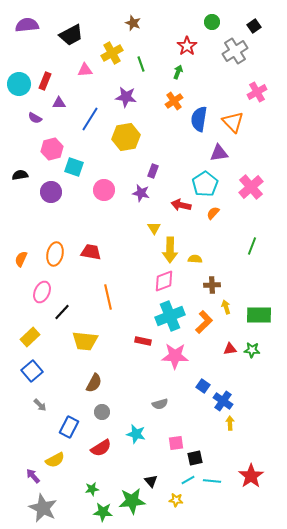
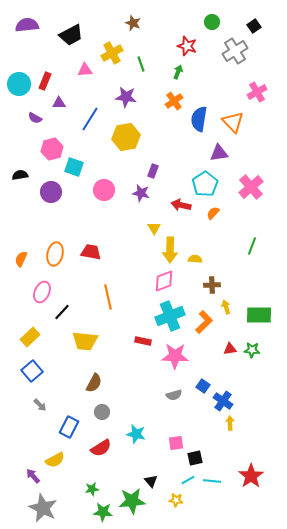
red star at (187, 46): rotated 18 degrees counterclockwise
gray semicircle at (160, 404): moved 14 px right, 9 px up
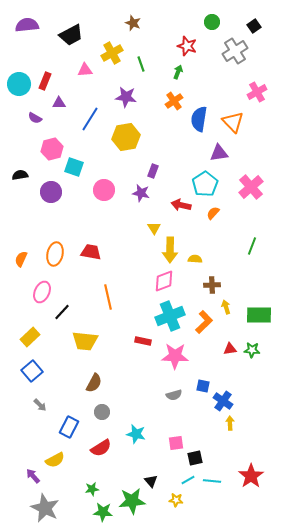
blue square at (203, 386): rotated 24 degrees counterclockwise
gray star at (43, 508): moved 2 px right
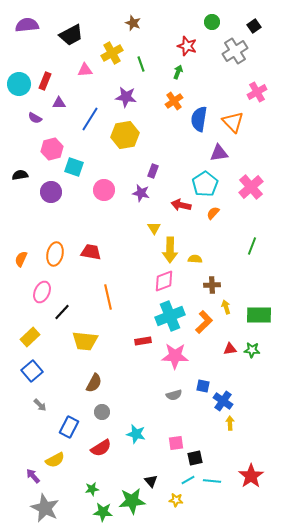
yellow hexagon at (126, 137): moved 1 px left, 2 px up
red rectangle at (143, 341): rotated 21 degrees counterclockwise
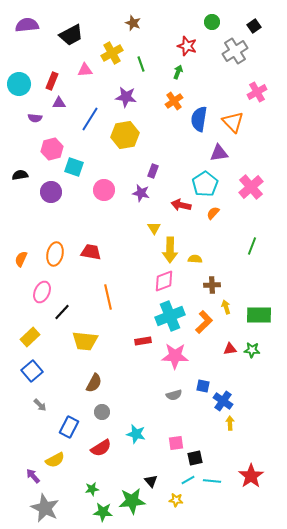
red rectangle at (45, 81): moved 7 px right
purple semicircle at (35, 118): rotated 24 degrees counterclockwise
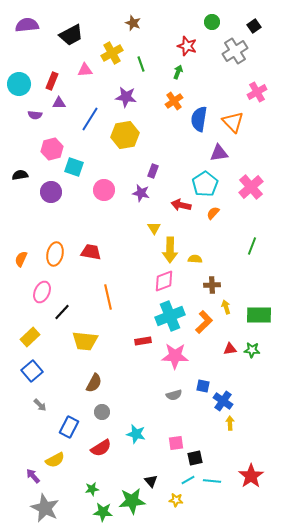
purple semicircle at (35, 118): moved 3 px up
